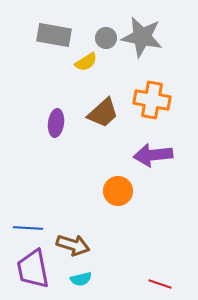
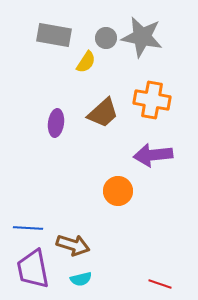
yellow semicircle: rotated 25 degrees counterclockwise
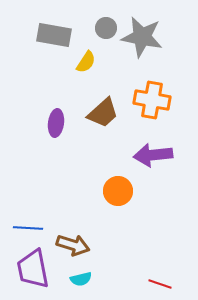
gray circle: moved 10 px up
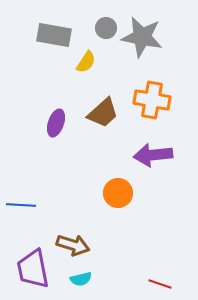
purple ellipse: rotated 12 degrees clockwise
orange circle: moved 2 px down
blue line: moved 7 px left, 23 px up
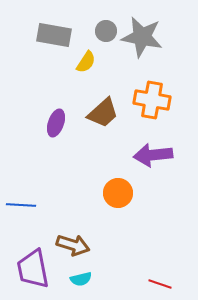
gray circle: moved 3 px down
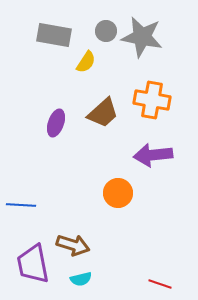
purple trapezoid: moved 5 px up
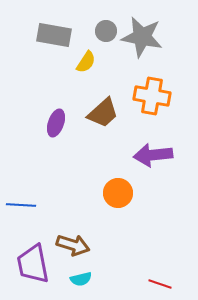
orange cross: moved 4 px up
